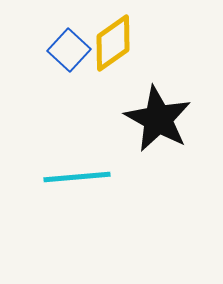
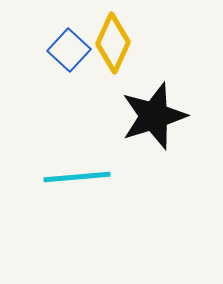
yellow diamond: rotated 30 degrees counterclockwise
black star: moved 4 px left, 3 px up; rotated 26 degrees clockwise
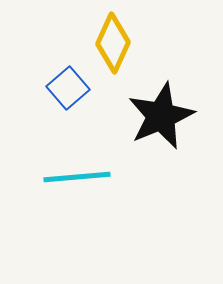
blue square: moved 1 px left, 38 px down; rotated 6 degrees clockwise
black star: moved 7 px right; rotated 6 degrees counterclockwise
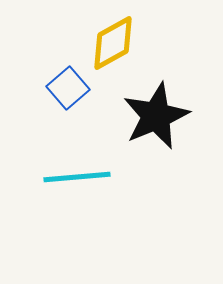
yellow diamond: rotated 36 degrees clockwise
black star: moved 5 px left
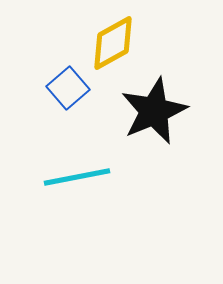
black star: moved 2 px left, 5 px up
cyan line: rotated 6 degrees counterclockwise
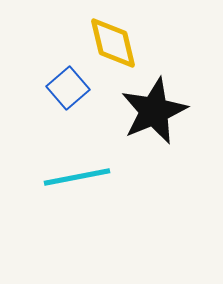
yellow diamond: rotated 74 degrees counterclockwise
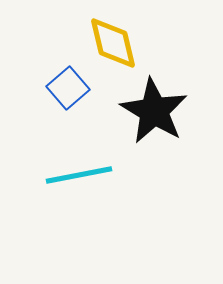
black star: rotated 18 degrees counterclockwise
cyan line: moved 2 px right, 2 px up
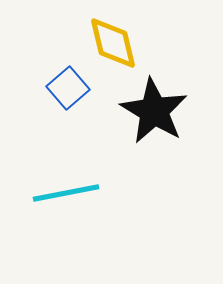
cyan line: moved 13 px left, 18 px down
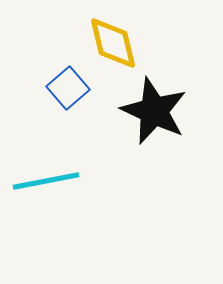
black star: rotated 6 degrees counterclockwise
cyan line: moved 20 px left, 12 px up
